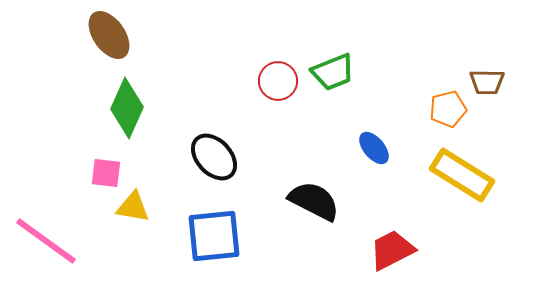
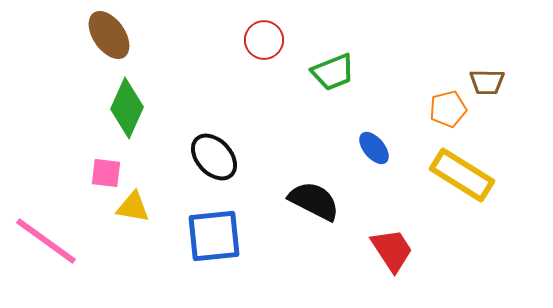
red circle: moved 14 px left, 41 px up
red trapezoid: rotated 84 degrees clockwise
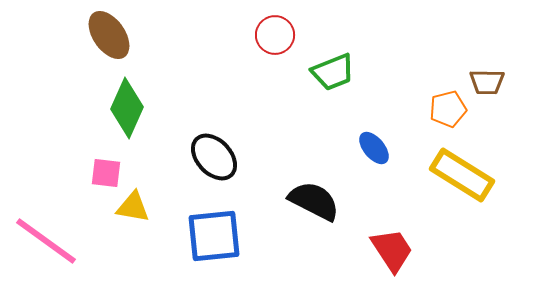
red circle: moved 11 px right, 5 px up
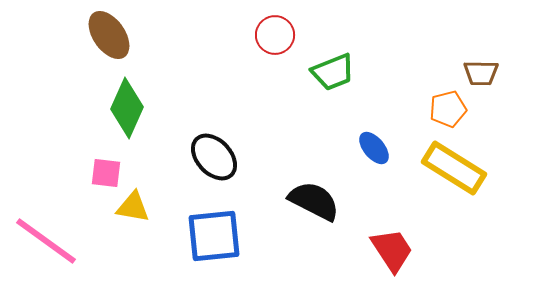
brown trapezoid: moved 6 px left, 9 px up
yellow rectangle: moved 8 px left, 7 px up
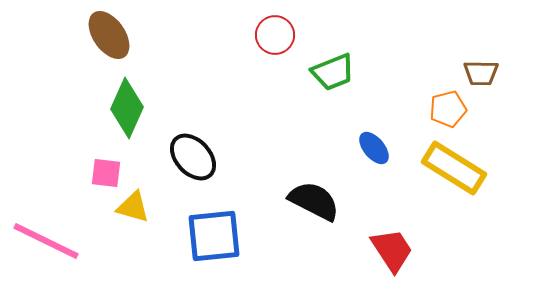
black ellipse: moved 21 px left
yellow triangle: rotated 6 degrees clockwise
pink line: rotated 10 degrees counterclockwise
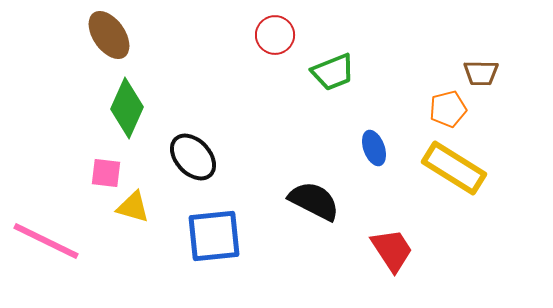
blue ellipse: rotated 20 degrees clockwise
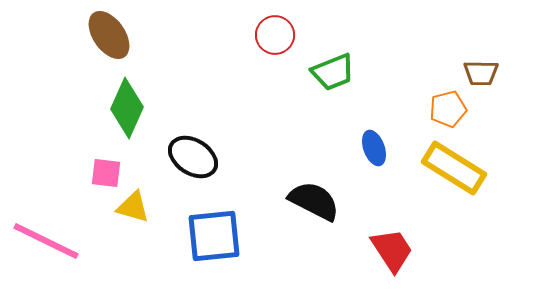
black ellipse: rotated 15 degrees counterclockwise
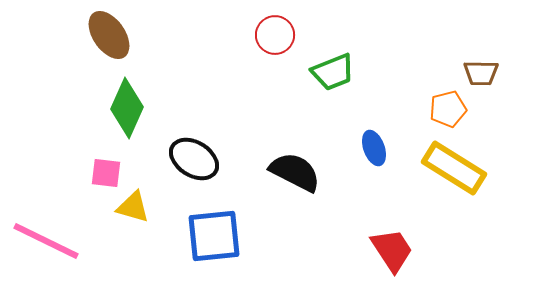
black ellipse: moved 1 px right, 2 px down
black semicircle: moved 19 px left, 29 px up
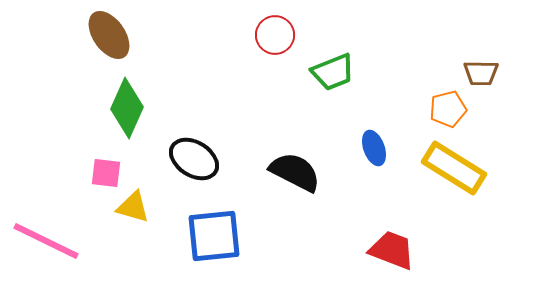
red trapezoid: rotated 36 degrees counterclockwise
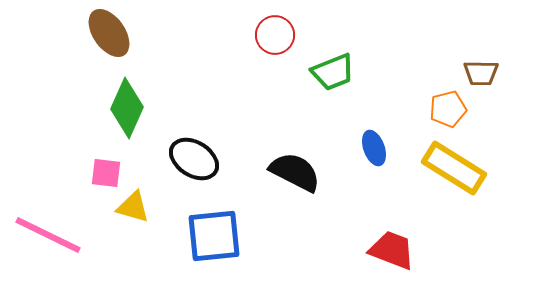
brown ellipse: moved 2 px up
pink line: moved 2 px right, 6 px up
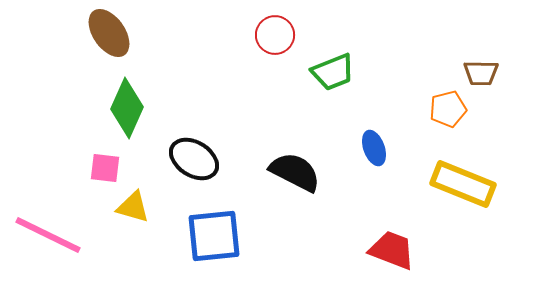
yellow rectangle: moved 9 px right, 16 px down; rotated 10 degrees counterclockwise
pink square: moved 1 px left, 5 px up
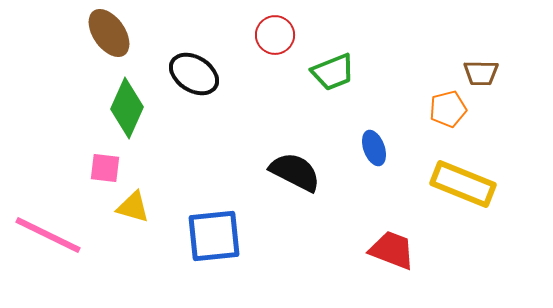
black ellipse: moved 85 px up
